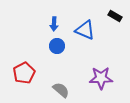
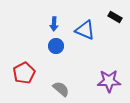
black rectangle: moved 1 px down
blue circle: moved 1 px left
purple star: moved 8 px right, 3 px down
gray semicircle: moved 1 px up
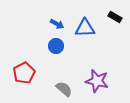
blue arrow: moved 3 px right; rotated 64 degrees counterclockwise
blue triangle: moved 2 px up; rotated 25 degrees counterclockwise
purple star: moved 12 px left; rotated 15 degrees clockwise
gray semicircle: moved 3 px right
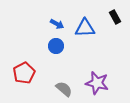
black rectangle: rotated 32 degrees clockwise
purple star: moved 2 px down
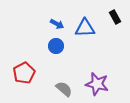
purple star: moved 1 px down
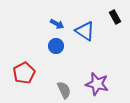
blue triangle: moved 3 px down; rotated 35 degrees clockwise
gray semicircle: moved 1 px down; rotated 24 degrees clockwise
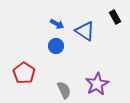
red pentagon: rotated 10 degrees counterclockwise
purple star: rotated 30 degrees clockwise
